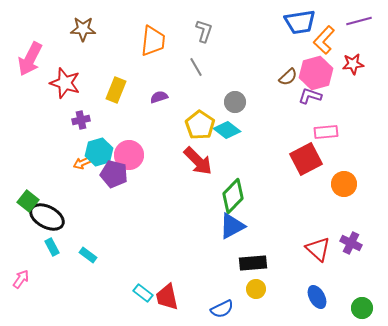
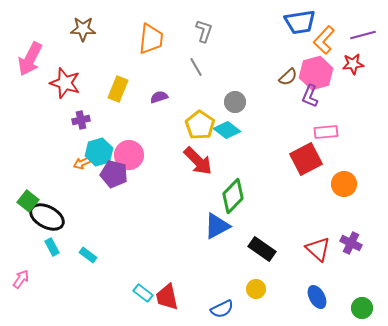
purple line at (359, 21): moved 4 px right, 14 px down
orange trapezoid at (153, 41): moved 2 px left, 2 px up
yellow rectangle at (116, 90): moved 2 px right, 1 px up
purple L-shape at (310, 96): rotated 85 degrees counterclockwise
blue triangle at (232, 226): moved 15 px left
black rectangle at (253, 263): moved 9 px right, 14 px up; rotated 40 degrees clockwise
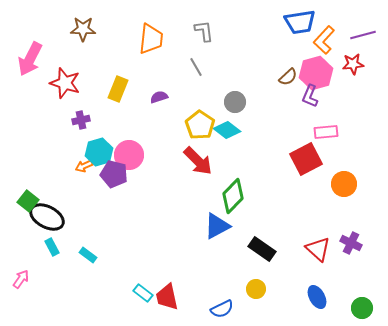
gray L-shape at (204, 31): rotated 25 degrees counterclockwise
orange arrow at (82, 163): moved 2 px right, 3 px down
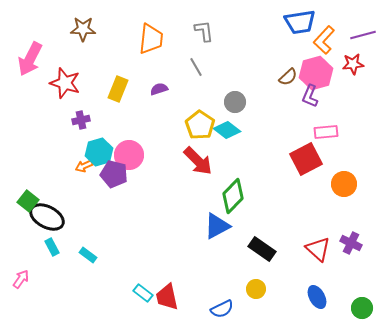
purple semicircle at (159, 97): moved 8 px up
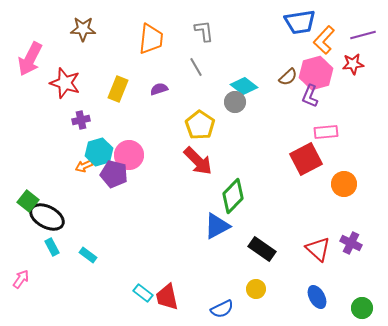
cyan diamond at (227, 130): moved 17 px right, 44 px up
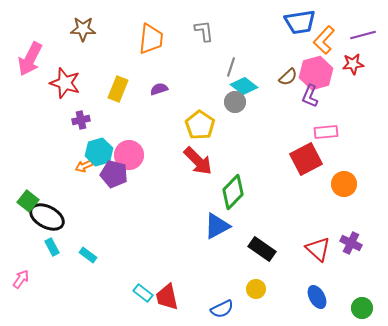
gray line at (196, 67): moved 35 px right; rotated 48 degrees clockwise
green diamond at (233, 196): moved 4 px up
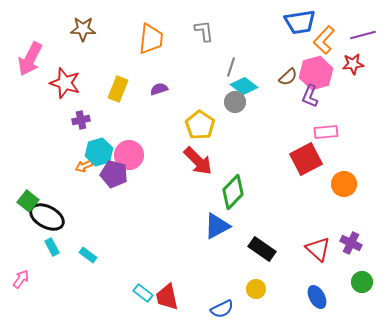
green circle at (362, 308): moved 26 px up
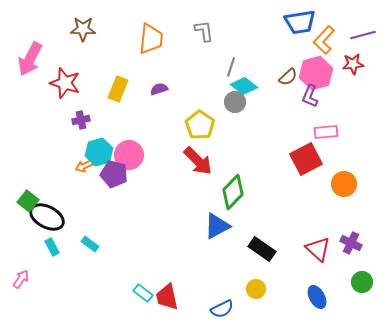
cyan rectangle at (88, 255): moved 2 px right, 11 px up
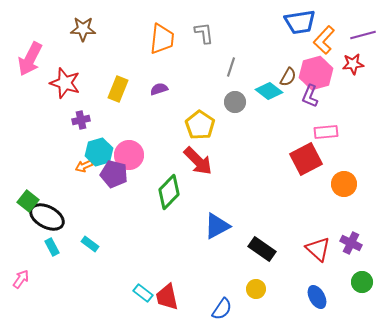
gray L-shape at (204, 31): moved 2 px down
orange trapezoid at (151, 39): moved 11 px right
brown semicircle at (288, 77): rotated 18 degrees counterclockwise
cyan diamond at (244, 86): moved 25 px right, 5 px down
green diamond at (233, 192): moved 64 px left
blue semicircle at (222, 309): rotated 30 degrees counterclockwise
